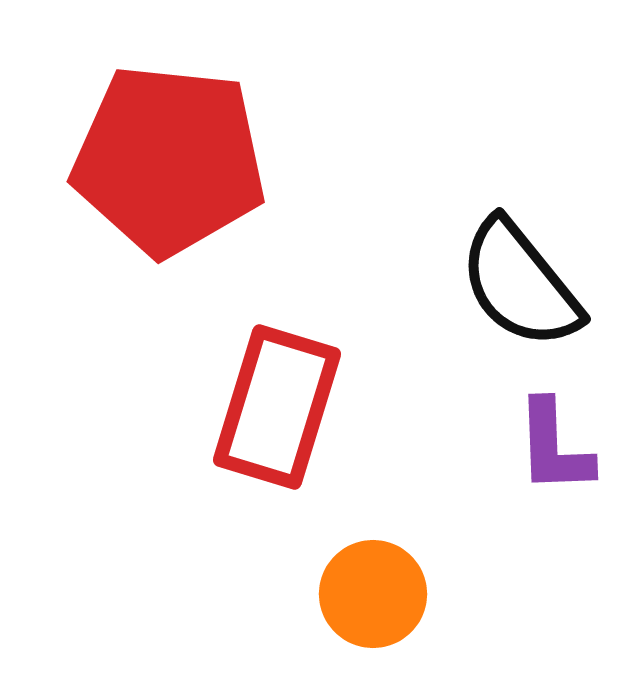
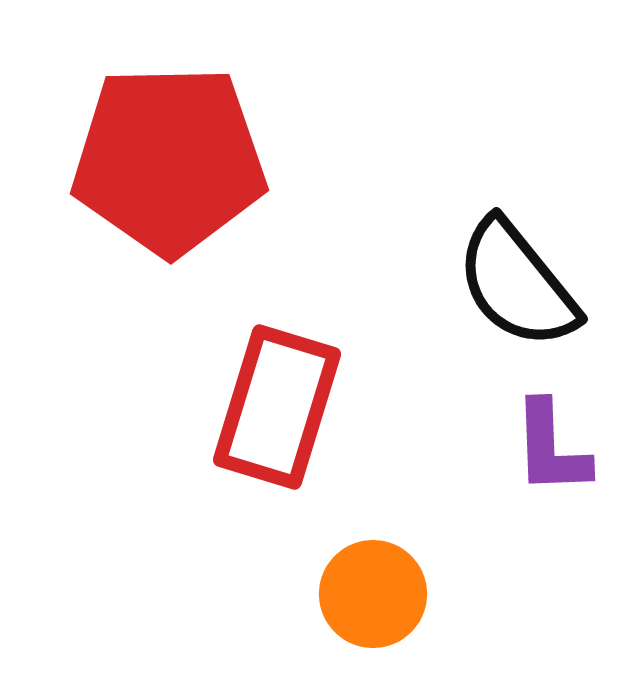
red pentagon: rotated 7 degrees counterclockwise
black semicircle: moved 3 px left
purple L-shape: moved 3 px left, 1 px down
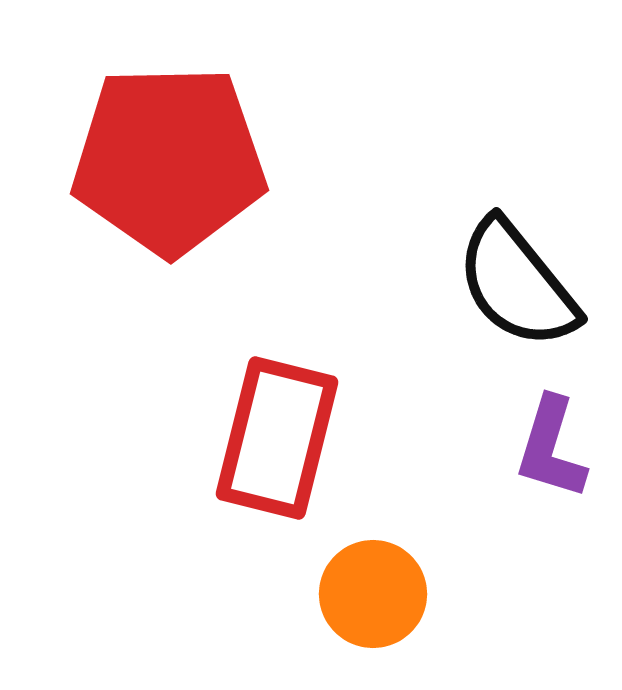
red rectangle: moved 31 px down; rotated 3 degrees counterclockwise
purple L-shape: rotated 19 degrees clockwise
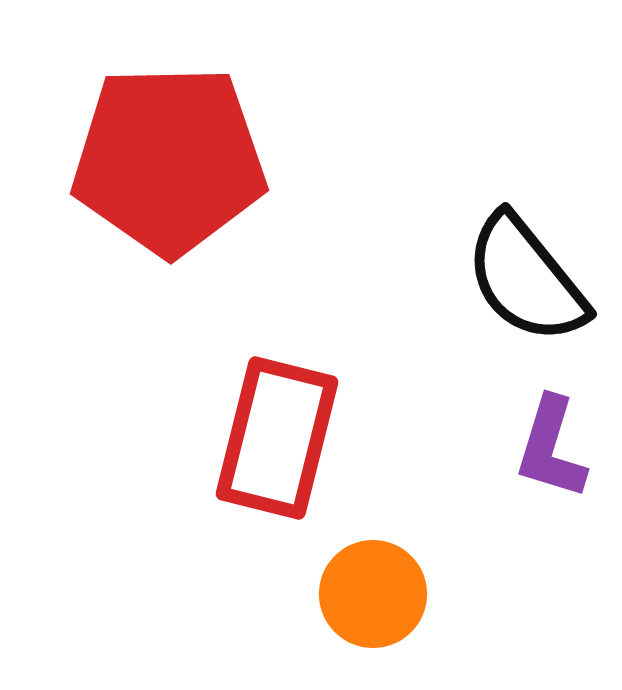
black semicircle: moved 9 px right, 5 px up
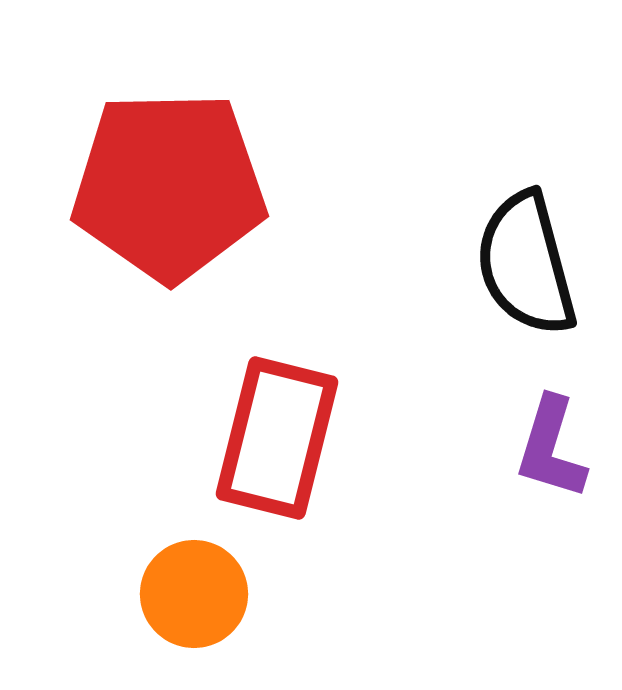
red pentagon: moved 26 px down
black semicircle: moved 15 px up; rotated 24 degrees clockwise
orange circle: moved 179 px left
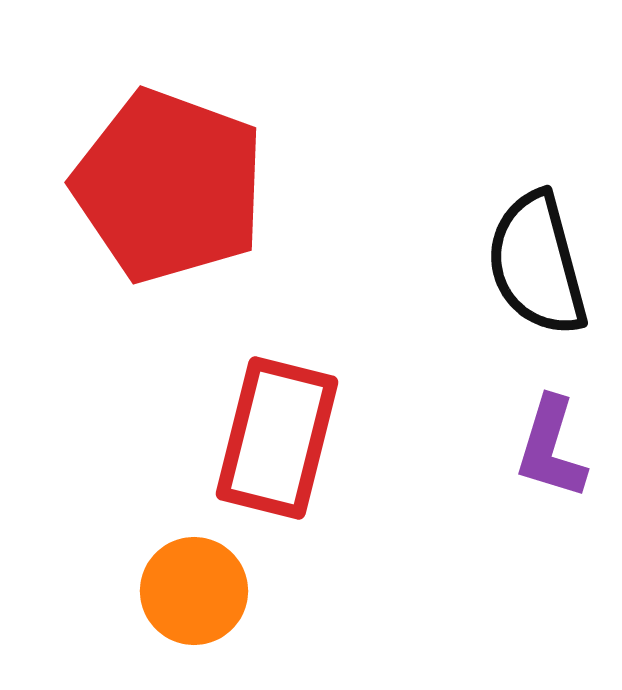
red pentagon: rotated 21 degrees clockwise
black semicircle: moved 11 px right
orange circle: moved 3 px up
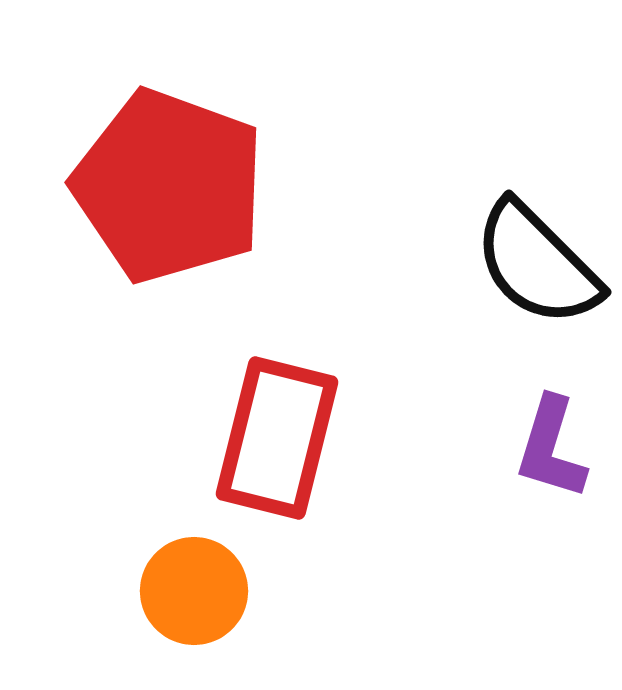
black semicircle: rotated 30 degrees counterclockwise
